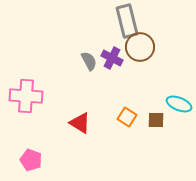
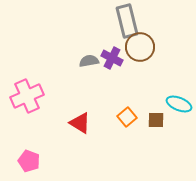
gray semicircle: rotated 72 degrees counterclockwise
pink cross: moved 1 px right; rotated 28 degrees counterclockwise
orange square: rotated 18 degrees clockwise
pink pentagon: moved 2 px left, 1 px down
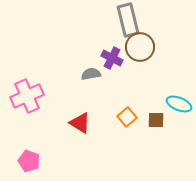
gray rectangle: moved 1 px right, 1 px up
gray semicircle: moved 2 px right, 13 px down
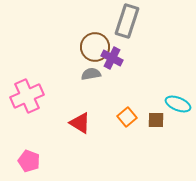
gray rectangle: moved 1 px left, 1 px down; rotated 32 degrees clockwise
brown circle: moved 45 px left
cyan ellipse: moved 1 px left
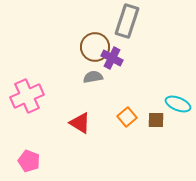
gray semicircle: moved 2 px right, 3 px down
